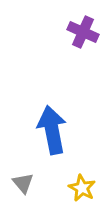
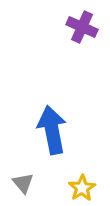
purple cross: moved 1 px left, 5 px up
yellow star: rotated 12 degrees clockwise
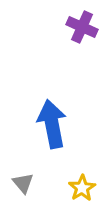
blue arrow: moved 6 px up
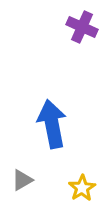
gray triangle: moved 1 px left, 3 px up; rotated 40 degrees clockwise
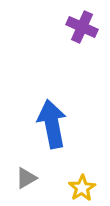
gray triangle: moved 4 px right, 2 px up
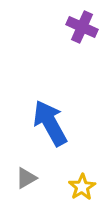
blue arrow: moved 2 px left, 1 px up; rotated 18 degrees counterclockwise
yellow star: moved 1 px up
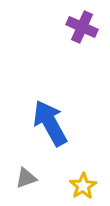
gray triangle: rotated 10 degrees clockwise
yellow star: moved 1 px right, 1 px up
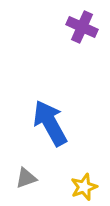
yellow star: moved 1 px right, 1 px down; rotated 12 degrees clockwise
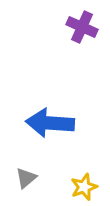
blue arrow: rotated 57 degrees counterclockwise
gray triangle: rotated 20 degrees counterclockwise
